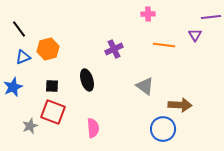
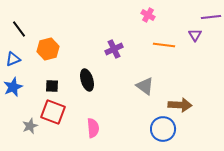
pink cross: moved 1 px down; rotated 32 degrees clockwise
blue triangle: moved 10 px left, 2 px down
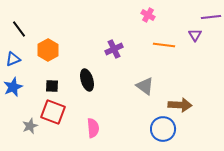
orange hexagon: moved 1 px down; rotated 15 degrees counterclockwise
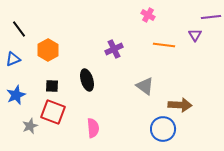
blue star: moved 3 px right, 8 px down
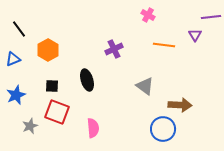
red square: moved 4 px right
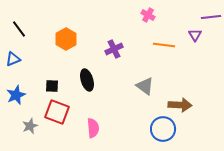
orange hexagon: moved 18 px right, 11 px up
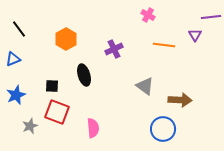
black ellipse: moved 3 px left, 5 px up
brown arrow: moved 5 px up
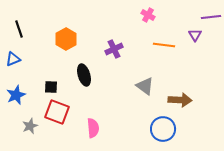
black line: rotated 18 degrees clockwise
black square: moved 1 px left, 1 px down
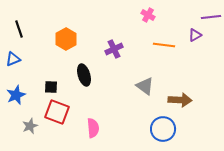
purple triangle: rotated 32 degrees clockwise
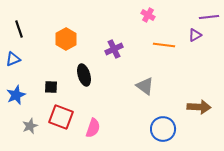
purple line: moved 2 px left
brown arrow: moved 19 px right, 7 px down
red square: moved 4 px right, 5 px down
pink semicircle: rotated 24 degrees clockwise
